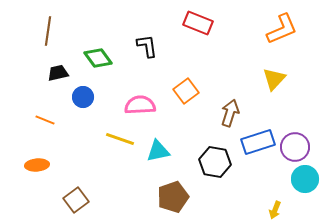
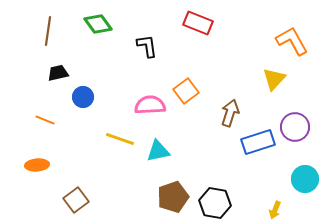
orange L-shape: moved 10 px right, 12 px down; rotated 96 degrees counterclockwise
green diamond: moved 34 px up
pink semicircle: moved 10 px right
purple circle: moved 20 px up
black hexagon: moved 41 px down
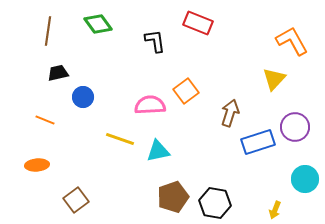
black L-shape: moved 8 px right, 5 px up
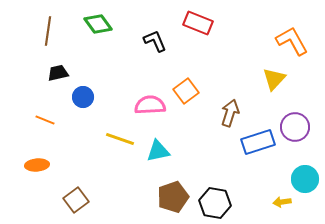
black L-shape: rotated 15 degrees counterclockwise
yellow arrow: moved 7 px right, 8 px up; rotated 60 degrees clockwise
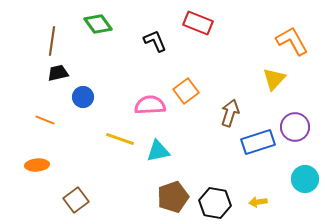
brown line: moved 4 px right, 10 px down
yellow arrow: moved 24 px left
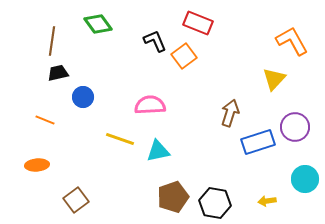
orange square: moved 2 px left, 35 px up
yellow arrow: moved 9 px right, 1 px up
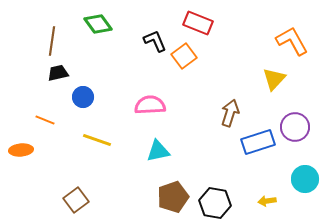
yellow line: moved 23 px left, 1 px down
orange ellipse: moved 16 px left, 15 px up
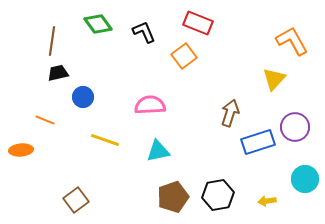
black L-shape: moved 11 px left, 9 px up
yellow line: moved 8 px right
black hexagon: moved 3 px right, 8 px up; rotated 20 degrees counterclockwise
